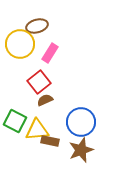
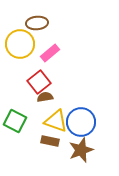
brown ellipse: moved 3 px up; rotated 10 degrees clockwise
pink rectangle: rotated 18 degrees clockwise
brown semicircle: moved 3 px up; rotated 14 degrees clockwise
yellow triangle: moved 19 px right, 9 px up; rotated 25 degrees clockwise
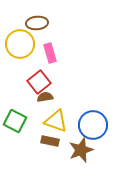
pink rectangle: rotated 66 degrees counterclockwise
blue circle: moved 12 px right, 3 px down
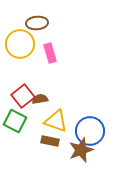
red square: moved 16 px left, 14 px down
brown semicircle: moved 5 px left, 2 px down
blue circle: moved 3 px left, 6 px down
